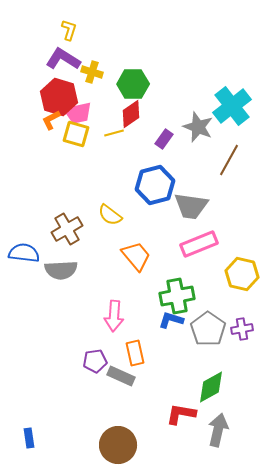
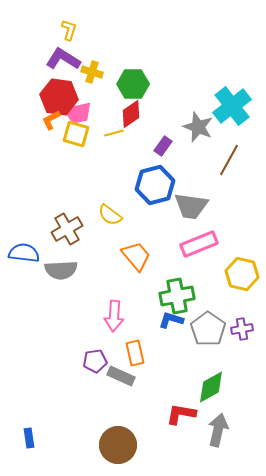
red hexagon: rotated 9 degrees counterclockwise
purple rectangle: moved 1 px left, 7 px down
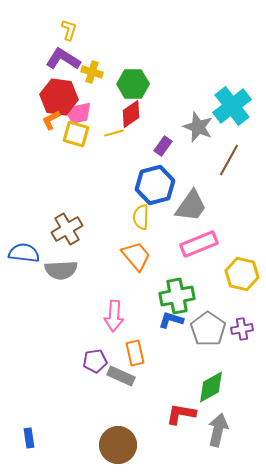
gray trapezoid: rotated 63 degrees counterclockwise
yellow semicircle: moved 31 px right, 2 px down; rotated 55 degrees clockwise
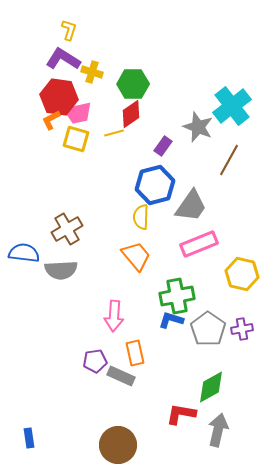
yellow square: moved 5 px down
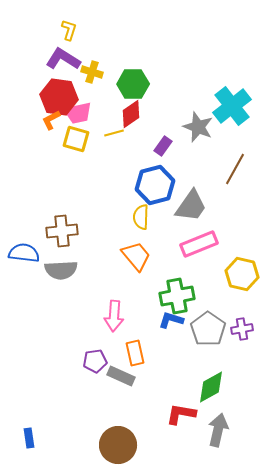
brown line: moved 6 px right, 9 px down
brown cross: moved 5 px left, 2 px down; rotated 24 degrees clockwise
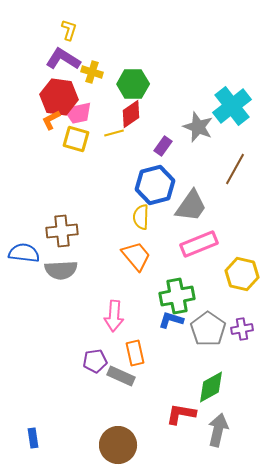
blue rectangle: moved 4 px right
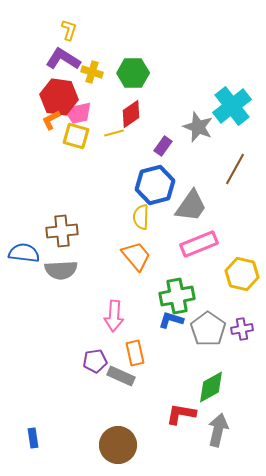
green hexagon: moved 11 px up
yellow square: moved 3 px up
